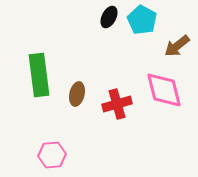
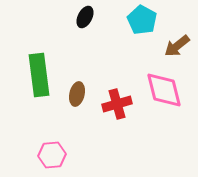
black ellipse: moved 24 px left
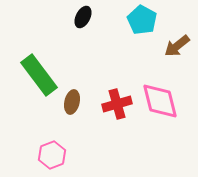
black ellipse: moved 2 px left
green rectangle: rotated 30 degrees counterclockwise
pink diamond: moved 4 px left, 11 px down
brown ellipse: moved 5 px left, 8 px down
pink hexagon: rotated 16 degrees counterclockwise
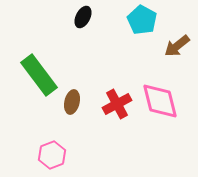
red cross: rotated 12 degrees counterclockwise
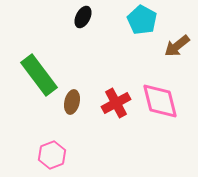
red cross: moved 1 px left, 1 px up
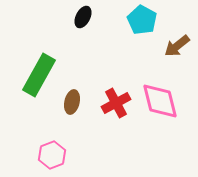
green rectangle: rotated 66 degrees clockwise
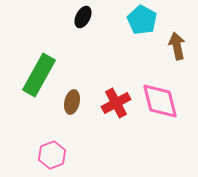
brown arrow: rotated 116 degrees clockwise
